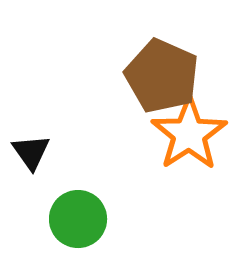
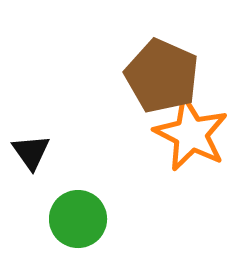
orange star: moved 2 px right; rotated 12 degrees counterclockwise
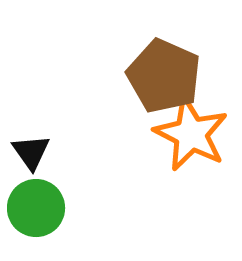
brown pentagon: moved 2 px right
green circle: moved 42 px left, 11 px up
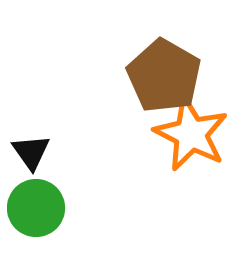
brown pentagon: rotated 6 degrees clockwise
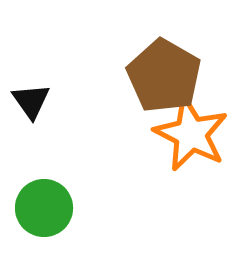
black triangle: moved 51 px up
green circle: moved 8 px right
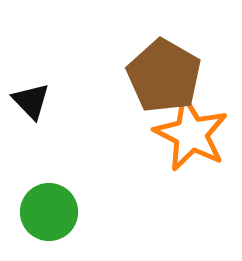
black triangle: rotated 9 degrees counterclockwise
green circle: moved 5 px right, 4 px down
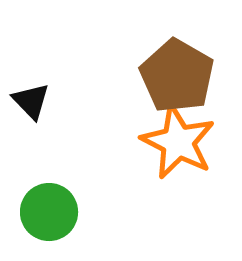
brown pentagon: moved 13 px right
orange star: moved 13 px left, 8 px down
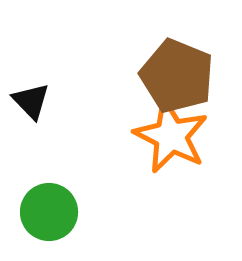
brown pentagon: rotated 8 degrees counterclockwise
orange star: moved 7 px left, 6 px up
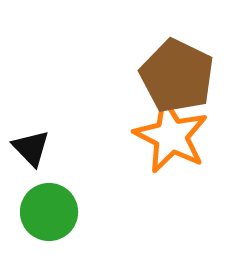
brown pentagon: rotated 4 degrees clockwise
black triangle: moved 47 px down
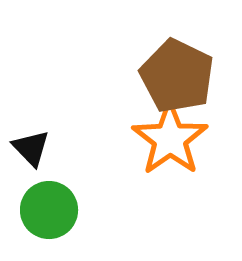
orange star: moved 1 px left, 3 px down; rotated 10 degrees clockwise
green circle: moved 2 px up
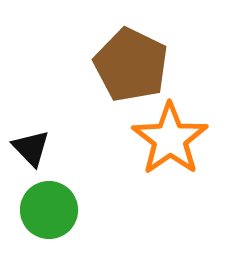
brown pentagon: moved 46 px left, 11 px up
